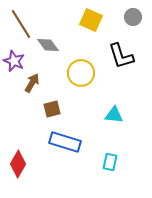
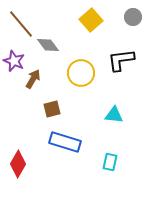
yellow square: rotated 25 degrees clockwise
brown line: rotated 8 degrees counterclockwise
black L-shape: moved 4 px down; rotated 100 degrees clockwise
brown arrow: moved 1 px right, 4 px up
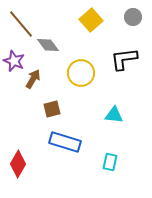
black L-shape: moved 3 px right, 1 px up
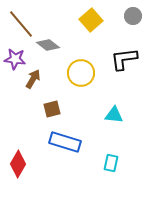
gray circle: moved 1 px up
gray diamond: rotated 15 degrees counterclockwise
purple star: moved 1 px right, 2 px up; rotated 15 degrees counterclockwise
cyan rectangle: moved 1 px right, 1 px down
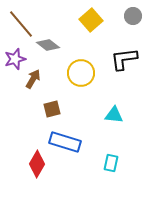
purple star: rotated 25 degrees counterclockwise
red diamond: moved 19 px right
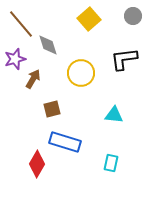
yellow square: moved 2 px left, 1 px up
gray diamond: rotated 35 degrees clockwise
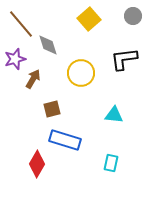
blue rectangle: moved 2 px up
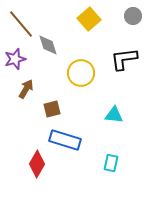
brown arrow: moved 7 px left, 10 px down
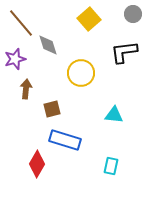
gray circle: moved 2 px up
brown line: moved 1 px up
black L-shape: moved 7 px up
brown arrow: rotated 24 degrees counterclockwise
cyan rectangle: moved 3 px down
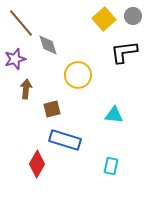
gray circle: moved 2 px down
yellow square: moved 15 px right
yellow circle: moved 3 px left, 2 px down
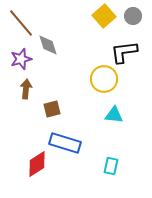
yellow square: moved 3 px up
purple star: moved 6 px right
yellow circle: moved 26 px right, 4 px down
blue rectangle: moved 3 px down
red diamond: rotated 28 degrees clockwise
